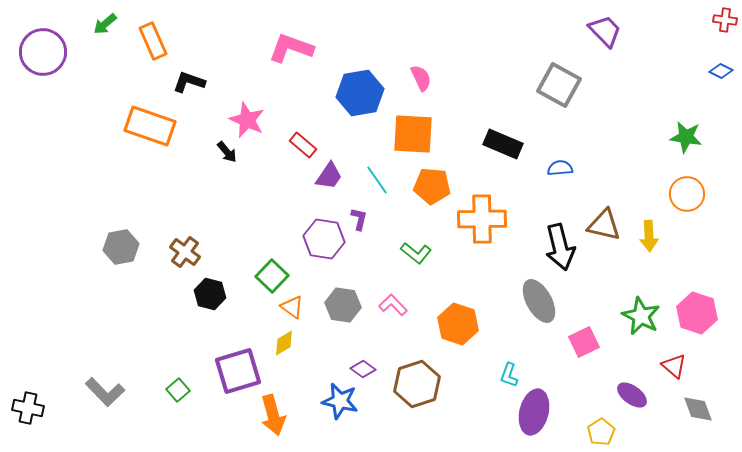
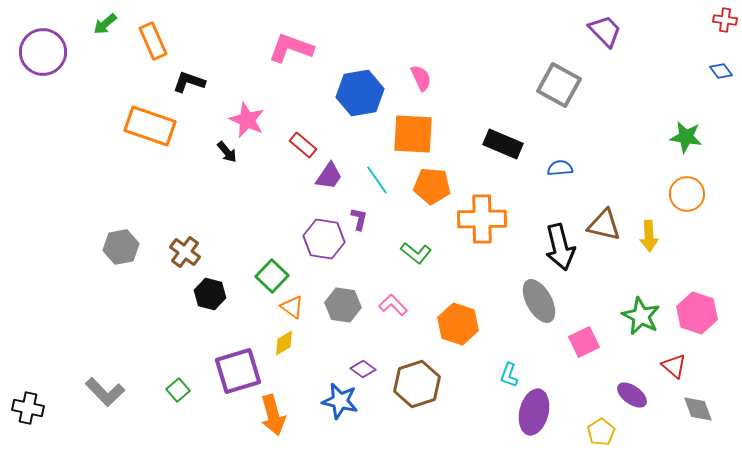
blue diamond at (721, 71): rotated 25 degrees clockwise
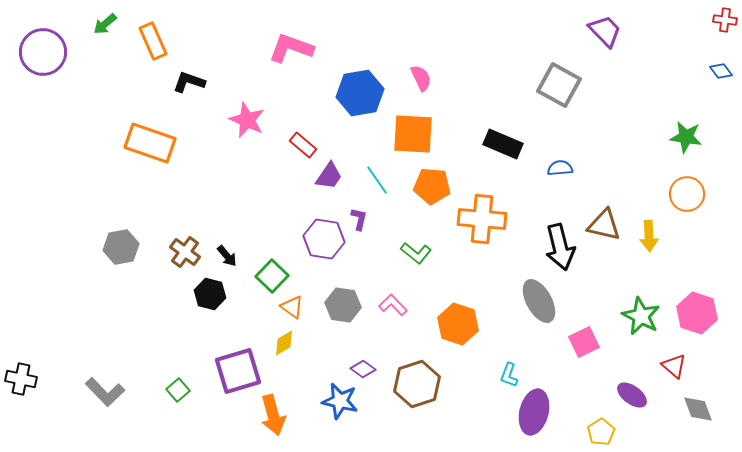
orange rectangle at (150, 126): moved 17 px down
black arrow at (227, 152): moved 104 px down
orange cross at (482, 219): rotated 6 degrees clockwise
black cross at (28, 408): moved 7 px left, 29 px up
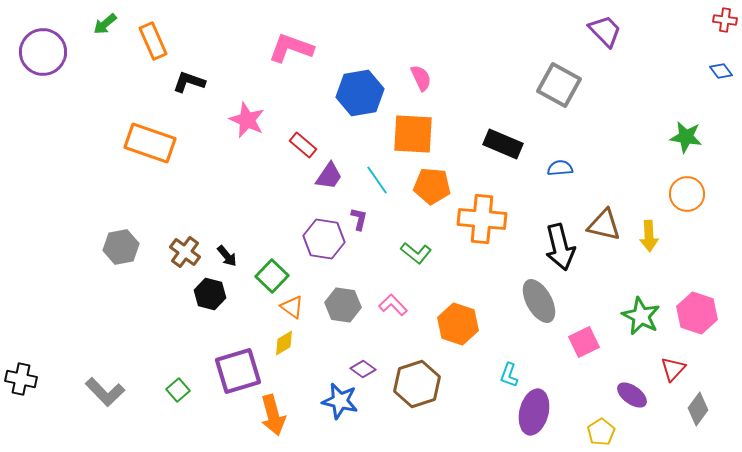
red triangle at (674, 366): moved 1 px left, 3 px down; rotated 32 degrees clockwise
gray diamond at (698, 409): rotated 56 degrees clockwise
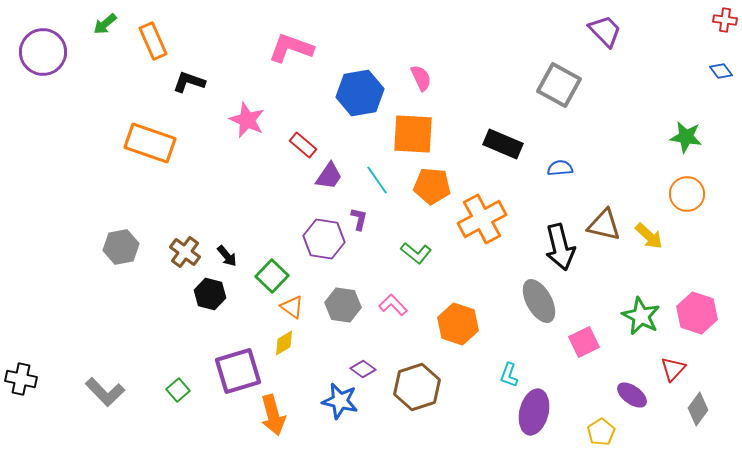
orange cross at (482, 219): rotated 33 degrees counterclockwise
yellow arrow at (649, 236): rotated 44 degrees counterclockwise
brown hexagon at (417, 384): moved 3 px down
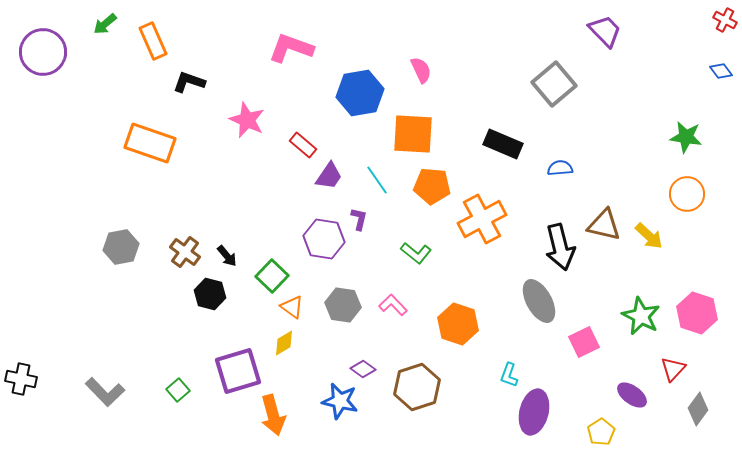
red cross at (725, 20): rotated 20 degrees clockwise
pink semicircle at (421, 78): moved 8 px up
gray square at (559, 85): moved 5 px left, 1 px up; rotated 21 degrees clockwise
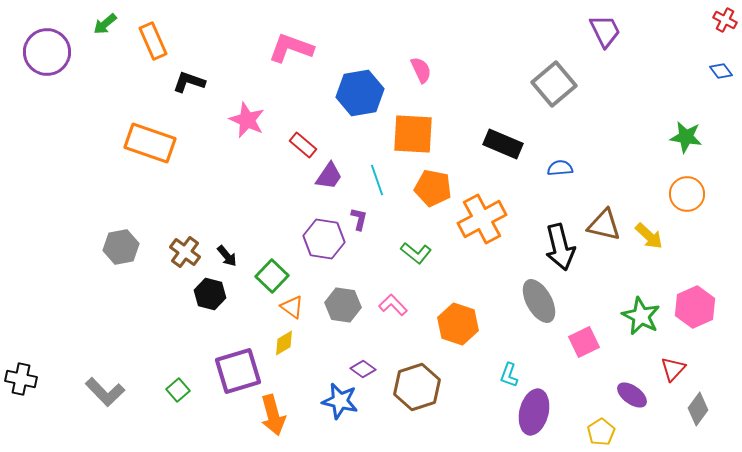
purple trapezoid at (605, 31): rotated 18 degrees clockwise
purple circle at (43, 52): moved 4 px right
cyan line at (377, 180): rotated 16 degrees clockwise
orange pentagon at (432, 186): moved 1 px right, 2 px down; rotated 6 degrees clockwise
pink hexagon at (697, 313): moved 2 px left, 6 px up; rotated 18 degrees clockwise
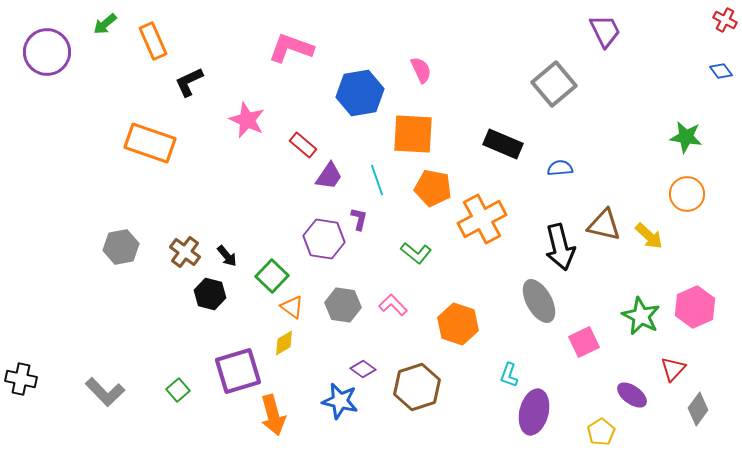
black L-shape at (189, 82): rotated 44 degrees counterclockwise
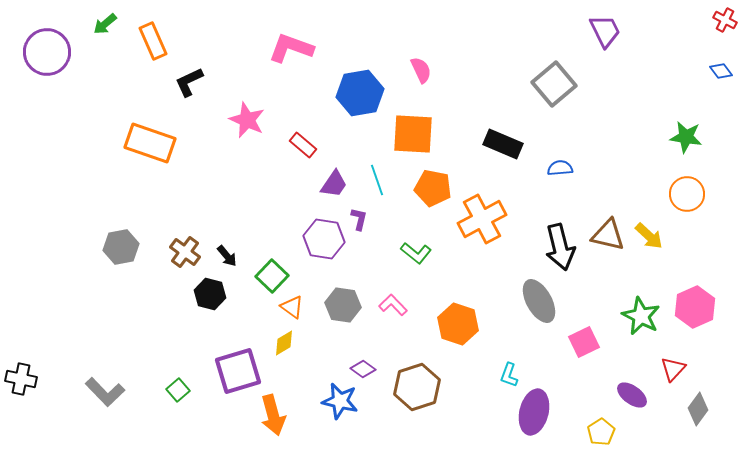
purple trapezoid at (329, 176): moved 5 px right, 8 px down
brown triangle at (604, 225): moved 4 px right, 10 px down
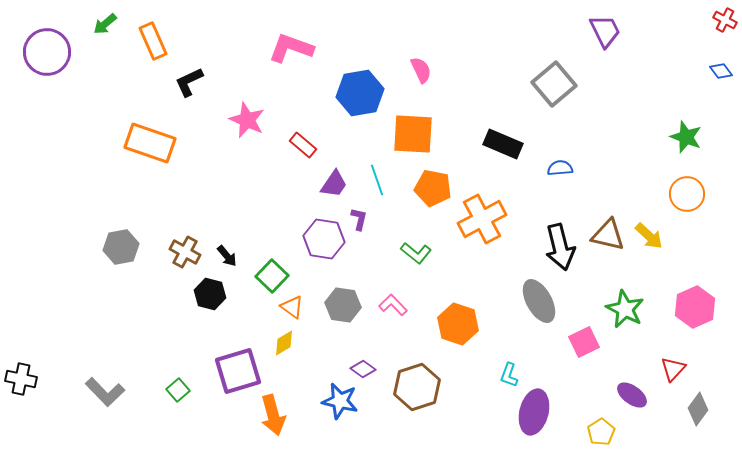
green star at (686, 137): rotated 12 degrees clockwise
brown cross at (185, 252): rotated 8 degrees counterclockwise
green star at (641, 316): moved 16 px left, 7 px up
